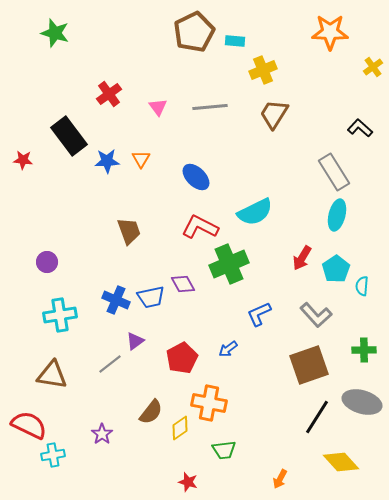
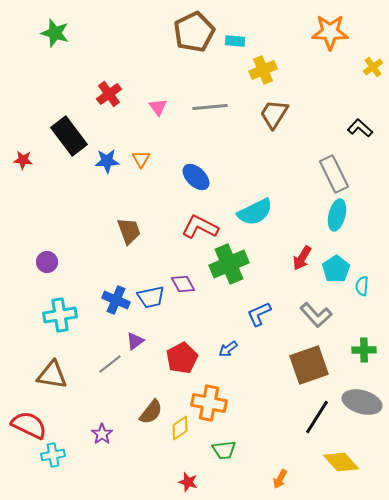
gray rectangle at (334, 172): moved 2 px down; rotated 6 degrees clockwise
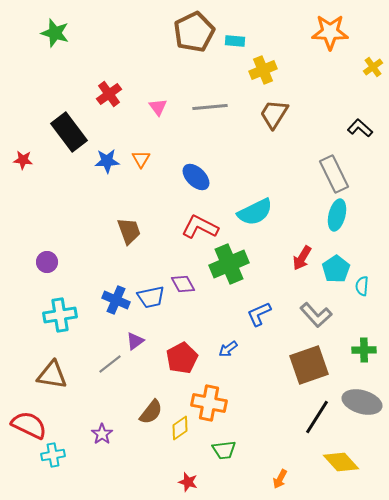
black rectangle at (69, 136): moved 4 px up
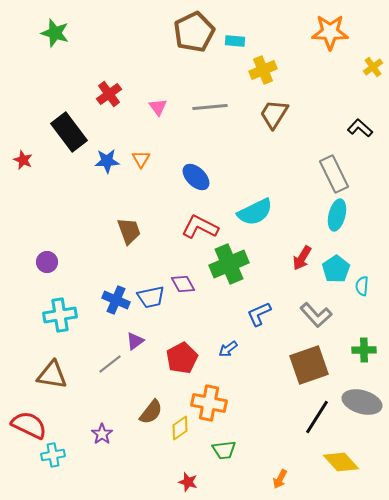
red star at (23, 160): rotated 18 degrees clockwise
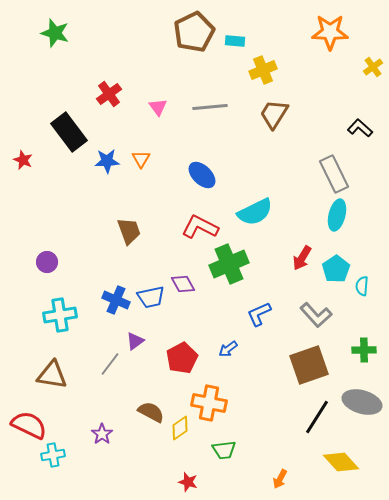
blue ellipse at (196, 177): moved 6 px right, 2 px up
gray line at (110, 364): rotated 15 degrees counterclockwise
brown semicircle at (151, 412): rotated 100 degrees counterclockwise
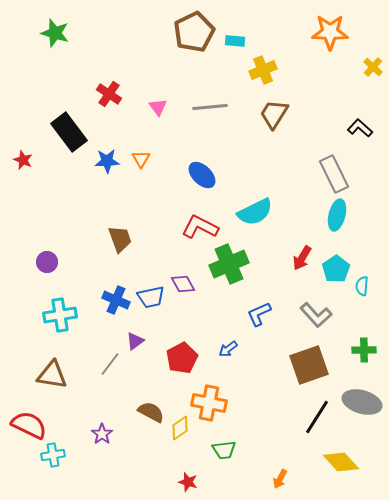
yellow cross at (373, 67): rotated 12 degrees counterclockwise
red cross at (109, 94): rotated 20 degrees counterclockwise
brown trapezoid at (129, 231): moved 9 px left, 8 px down
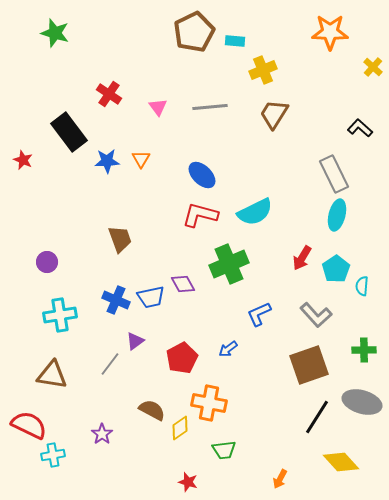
red L-shape at (200, 227): moved 12 px up; rotated 12 degrees counterclockwise
brown semicircle at (151, 412): moved 1 px right, 2 px up
